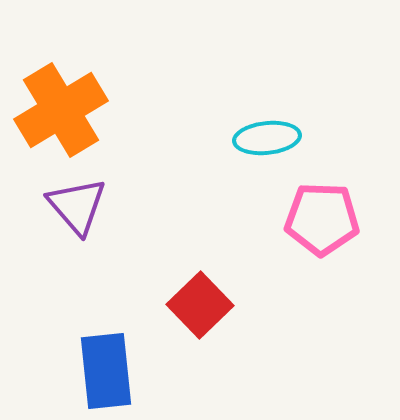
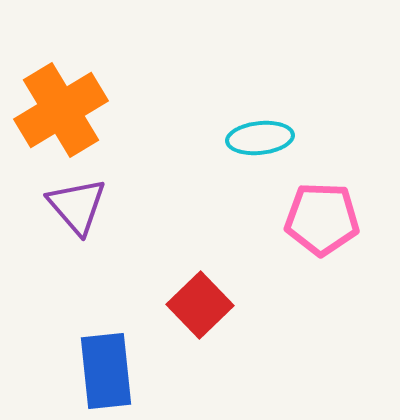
cyan ellipse: moved 7 px left
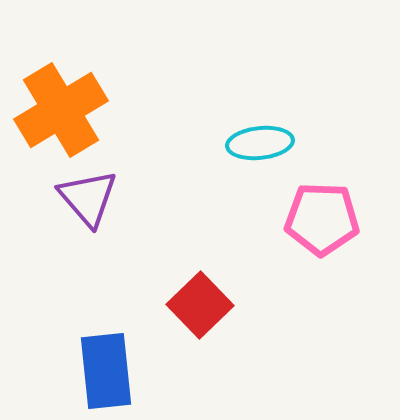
cyan ellipse: moved 5 px down
purple triangle: moved 11 px right, 8 px up
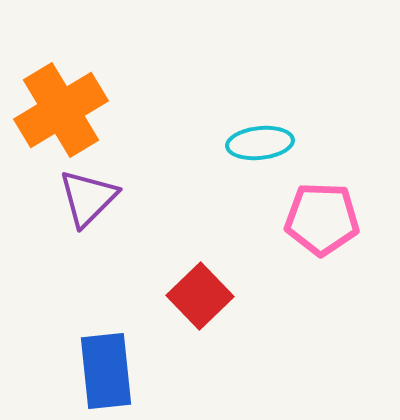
purple triangle: rotated 26 degrees clockwise
red square: moved 9 px up
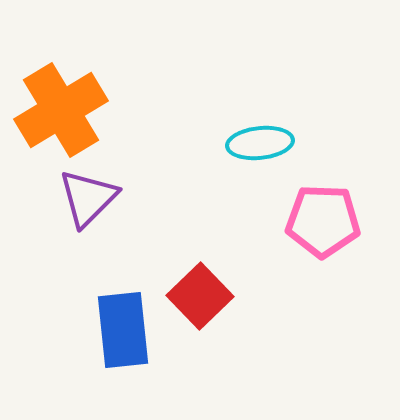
pink pentagon: moved 1 px right, 2 px down
blue rectangle: moved 17 px right, 41 px up
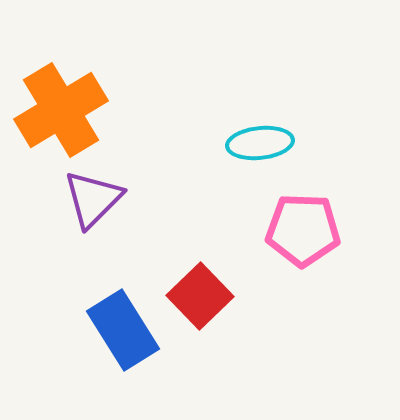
purple triangle: moved 5 px right, 1 px down
pink pentagon: moved 20 px left, 9 px down
blue rectangle: rotated 26 degrees counterclockwise
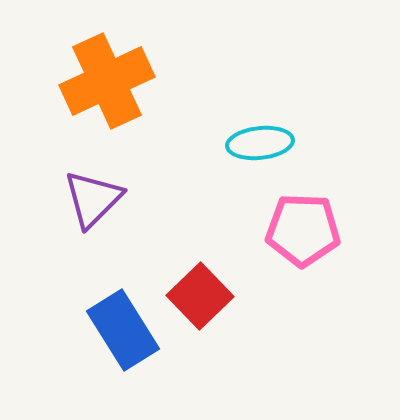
orange cross: moved 46 px right, 29 px up; rotated 6 degrees clockwise
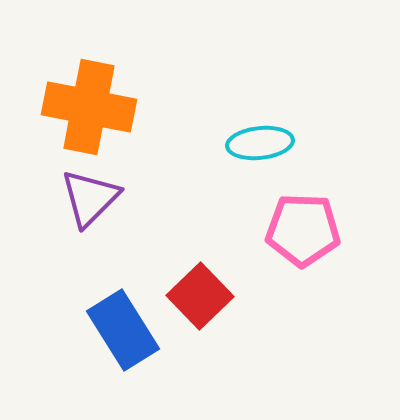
orange cross: moved 18 px left, 26 px down; rotated 36 degrees clockwise
purple triangle: moved 3 px left, 1 px up
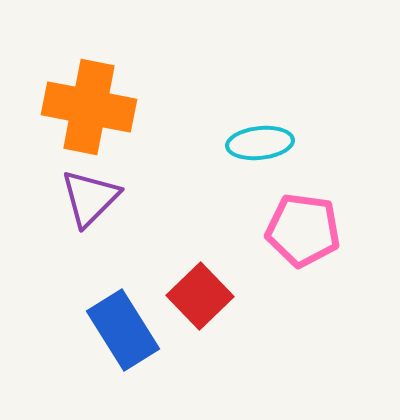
pink pentagon: rotated 6 degrees clockwise
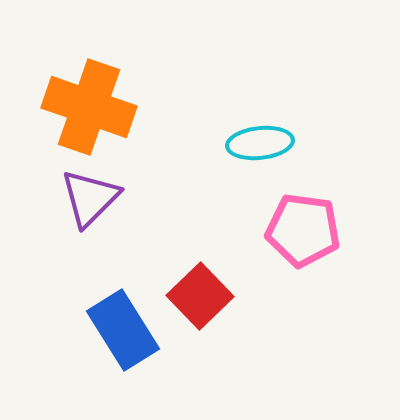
orange cross: rotated 8 degrees clockwise
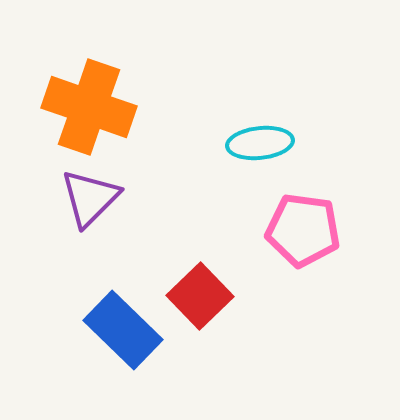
blue rectangle: rotated 14 degrees counterclockwise
